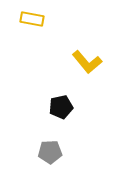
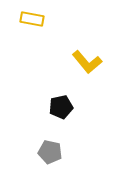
gray pentagon: rotated 15 degrees clockwise
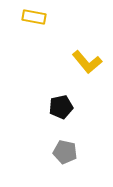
yellow rectangle: moved 2 px right, 2 px up
gray pentagon: moved 15 px right
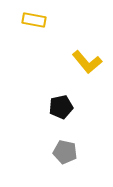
yellow rectangle: moved 3 px down
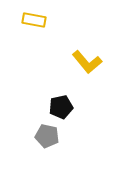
gray pentagon: moved 18 px left, 16 px up
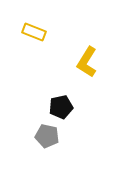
yellow rectangle: moved 12 px down; rotated 10 degrees clockwise
yellow L-shape: rotated 72 degrees clockwise
